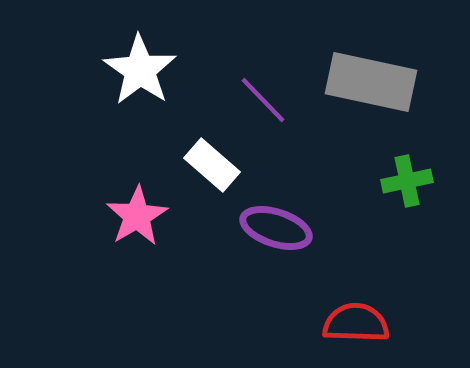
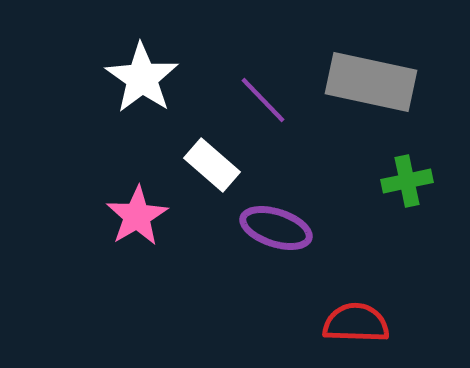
white star: moved 2 px right, 8 px down
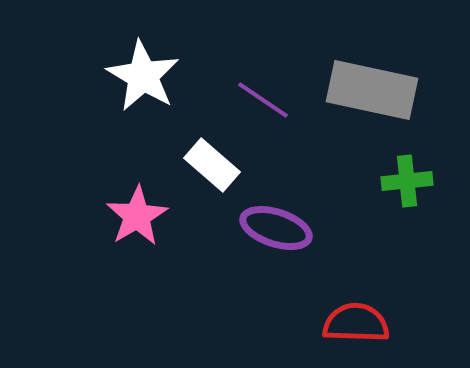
white star: moved 1 px right, 2 px up; rotated 4 degrees counterclockwise
gray rectangle: moved 1 px right, 8 px down
purple line: rotated 12 degrees counterclockwise
green cross: rotated 6 degrees clockwise
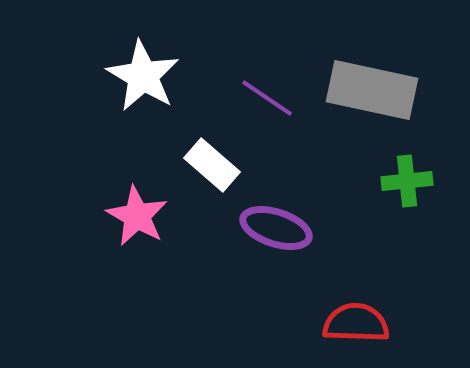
purple line: moved 4 px right, 2 px up
pink star: rotated 12 degrees counterclockwise
